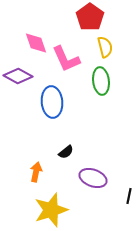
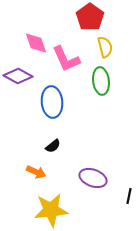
black semicircle: moved 13 px left, 6 px up
orange arrow: rotated 102 degrees clockwise
yellow star: rotated 12 degrees clockwise
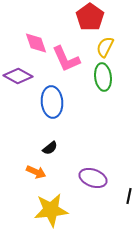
yellow semicircle: rotated 140 degrees counterclockwise
green ellipse: moved 2 px right, 4 px up
black semicircle: moved 3 px left, 2 px down
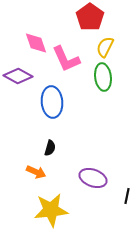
black semicircle: rotated 35 degrees counterclockwise
black line: moved 2 px left
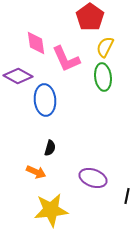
pink diamond: rotated 10 degrees clockwise
blue ellipse: moved 7 px left, 2 px up
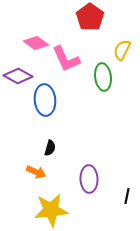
pink diamond: rotated 45 degrees counterclockwise
yellow semicircle: moved 17 px right, 3 px down
purple ellipse: moved 4 px left, 1 px down; rotated 68 degrees clockwise
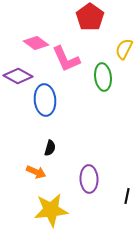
yellow semicircle: moved 2 px right, 1 px up
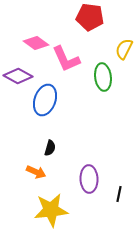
red pentagon: rotated 28 degrees counterclockwise
blue ellipse: rotated 24 degrees clockwise
black line: moved 8 px left, 2 px up
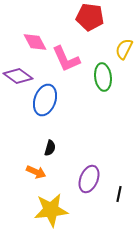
pink diamond: moved 1 px left, 1 px up; rotated 25 degrees clockwise
purple diamond: rotated 8 degrees clockwise
purple ellipse: rotated 24 degrees clockwise
